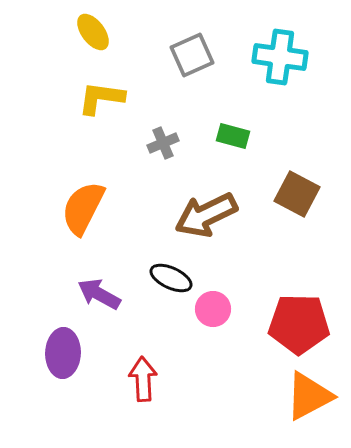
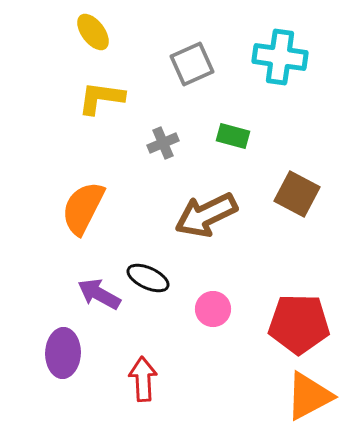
gray square: moved 9 px down
black ellipse: moved 23 px left
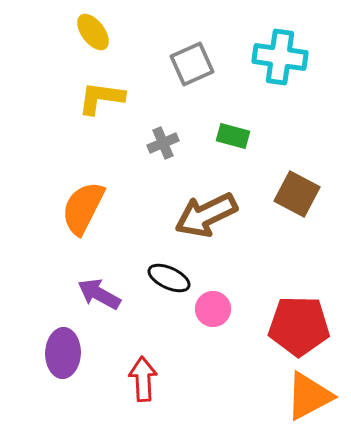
black ellipse: moved 21 px right
red pentagon: moved 2 px down
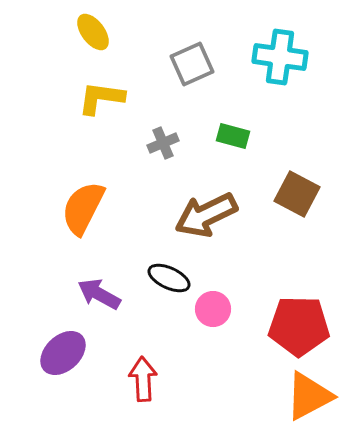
purple ellipse: rotated 45 degrees clockwise
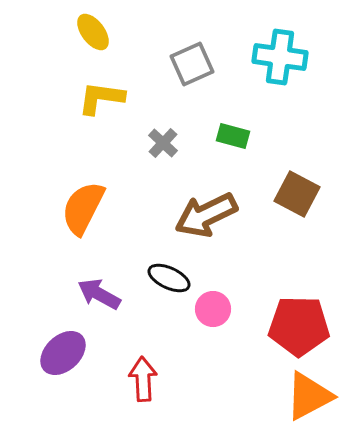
gray cross: rotated 24 degrees counterclockwise
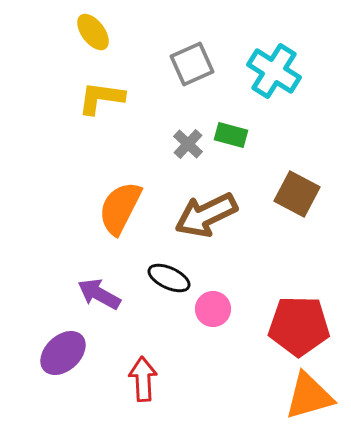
cyan cross: moved 6 px left, 14 px down; rotated 24 degrees clockwise
green rectangle: moved 2 px left, 1 px up
gray cross: moved 25 px right, 1 px down
orange semicircle: moved 37 px right
orange triangle: rotated 12 degrees clockwise
